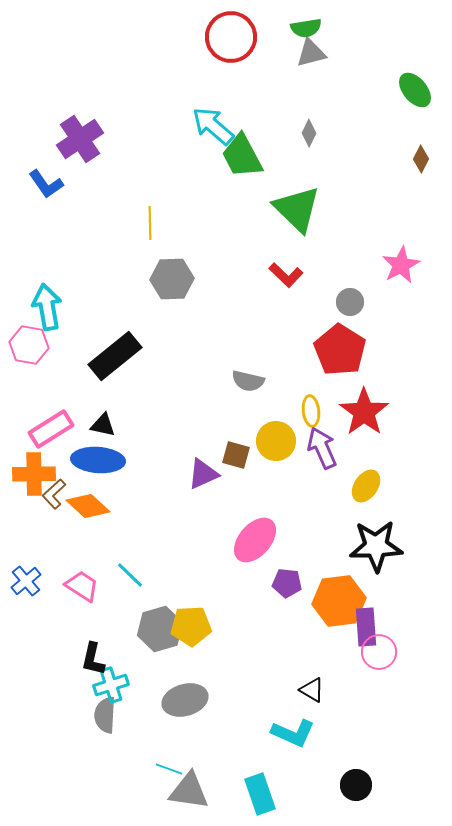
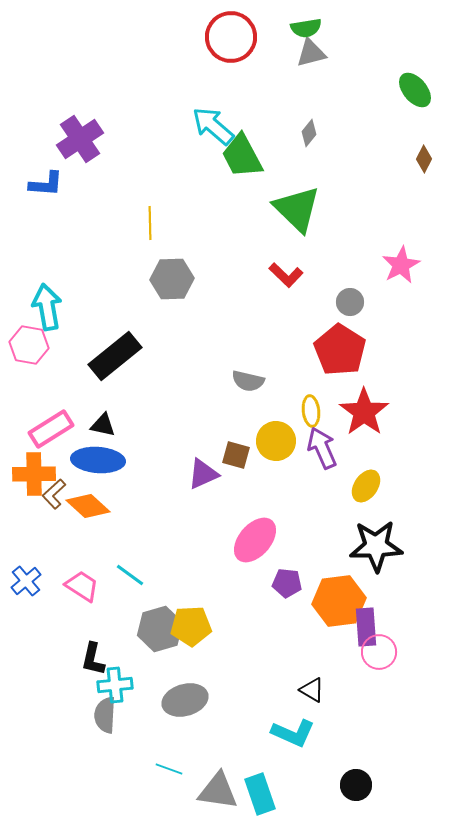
gray diamond at (309, 133): rotated 12 degrees clockwise
brown diamond at (421, 159): moved 3 px right
blue L-shape at (46, 184): rotated 51 degrees counterclockwise
cyan line at (130, 575): rotated 8 degrees counterclockwise
cyan cross at (111, 685): moved 4 px right; rotated 12 degrees clockwise
gray triangle at (189, 791): moved 29 px right
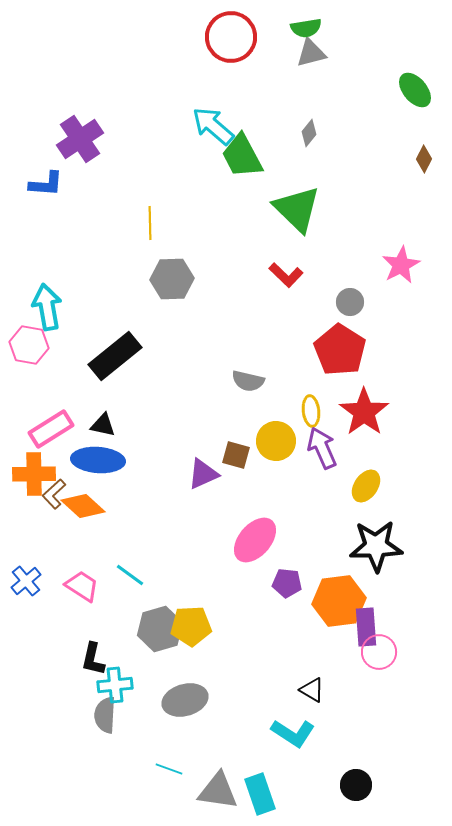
orange diamond at (88, 506): moved 5 px left
cyan L-shape at (293, 733): rotated 9 degrees clockwise
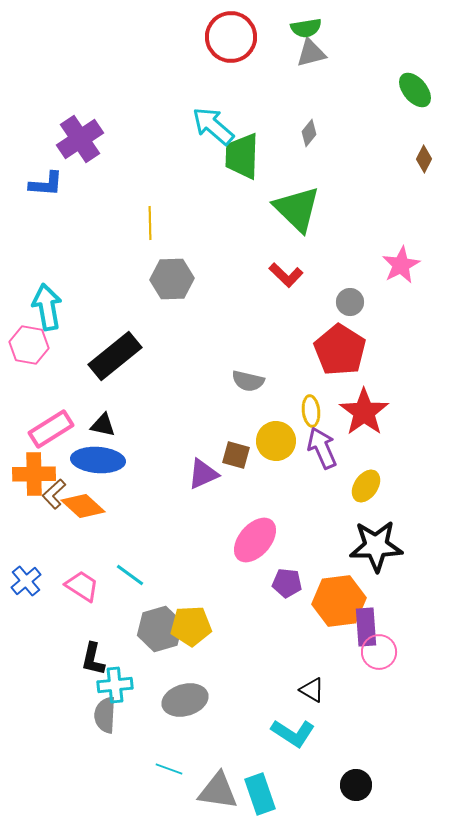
green trapezoid at (242, 156): rotated 30 degrees clockwise
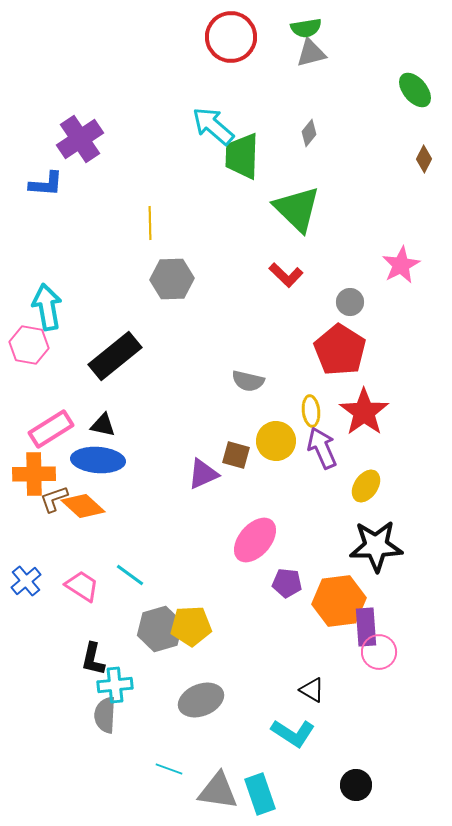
brown L-shape at (54, 494): moved 5 px down; rotated 24 degrees clockwise
gray ellipse at (185, 700): moved 16 px right; rotated 6 degrees counterclockwise
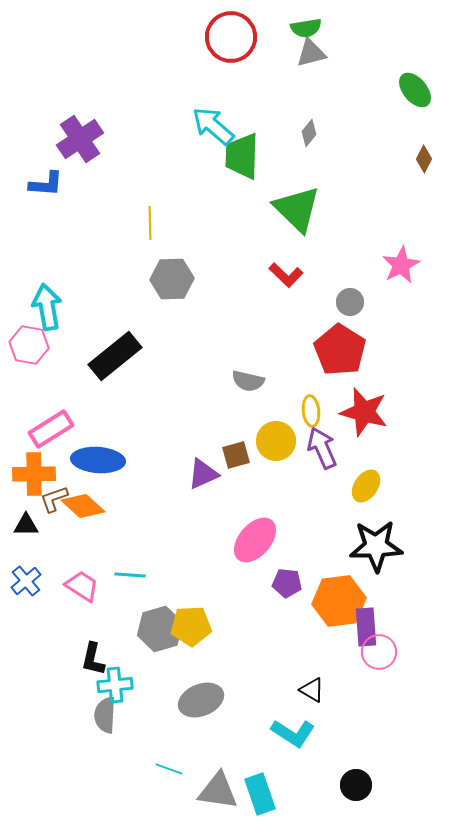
red star at (364, 412): rotated 21 degrees counterclockwise
black triangle at (103, 425): moved 77 px left, 100 px down; rotated 12 degrees counterclockwise
brown square at (236, 455): rotated 32 degrees counterclockwise
cyan line at (130, 575): rotated 32 degrees counterclockwise
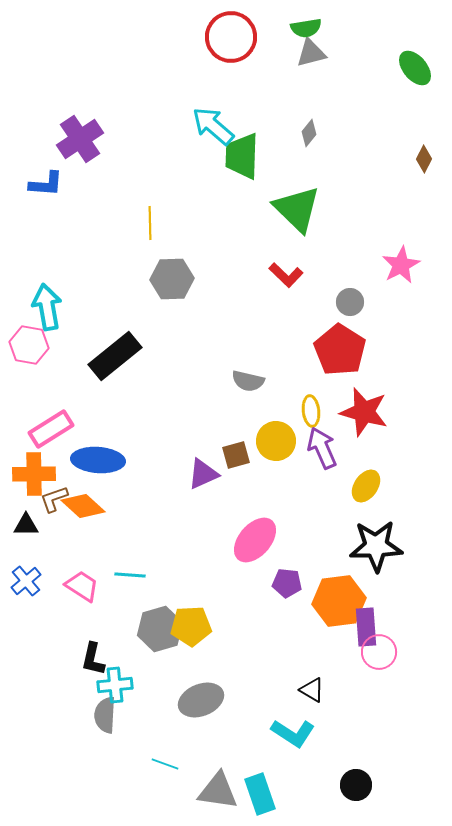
green ellipse at (415, 90): moved 22 px up
cyan line at (169, 769): moved 4 px left, 5 px up
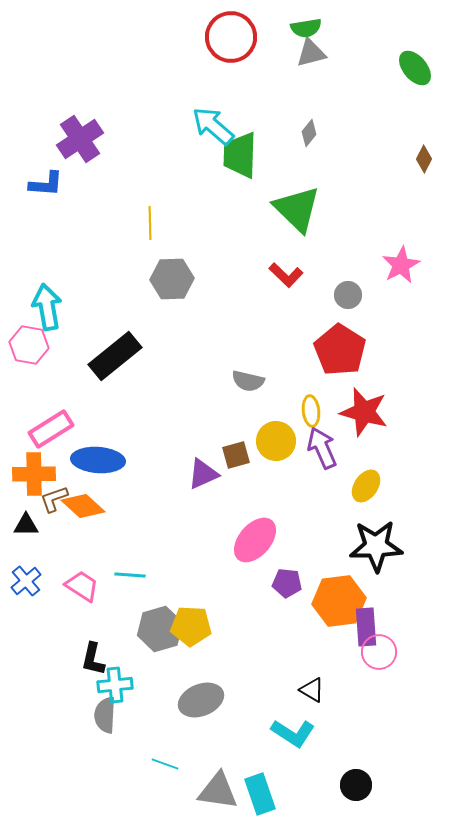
green trapezoid at (242, 156): moved 2 px left, 1 px up
gray circle at (350, 302): moved 2 px left, 7 px up
yellow pentagon at (191, 626): rotated 6 degrees clockwise
